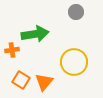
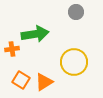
orange cross: moved 1 px up
orange triangle: rotated 18 degrees clockwise
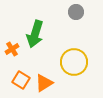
green arrow: rotated 116 degrees clockwise
orange cross: rotated 24 degrees counterclockwise
orange triangle: moved 1 px down
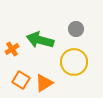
gray circle: moved 17 px down
green arrow: moved 5 px right, 6 px down; rotated 88 degrees clockwise
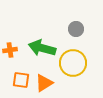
green arrow: moved 2 px right, 8 px down
orange cross: moved 2 px left, 1 px down; rotated 24 degrees clockwise
yellow circle: moved 1 px left, 1 px down
orange square: rotated 24 degrees counterclockwise
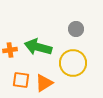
green arrow: moved 4 px left, 1 px up
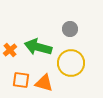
gray circle: moved 6 px left
orange cross: rotated 32 degrees counterclockwise
yellow circle: moved 2 px left
orange triangle: rotated 48 degrees clockwise
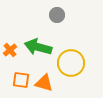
gray circle: moved 13 px left, 14 px up
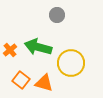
orange square: rotated 30 degrees clockwise
